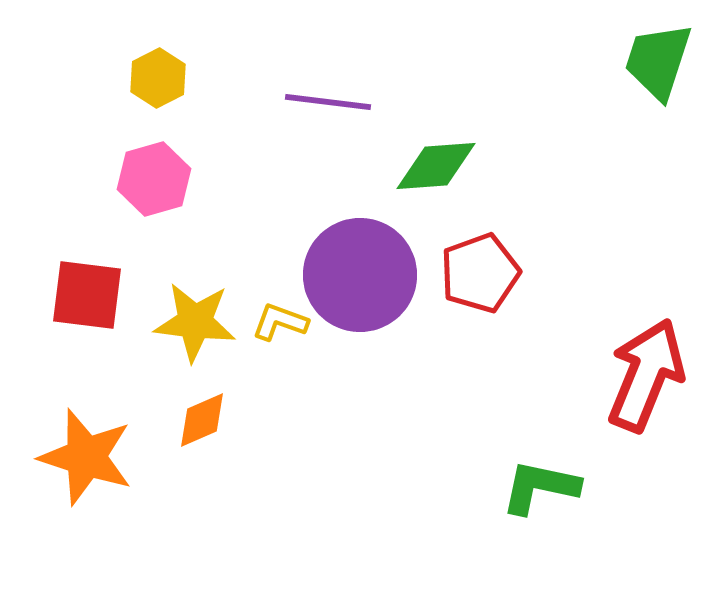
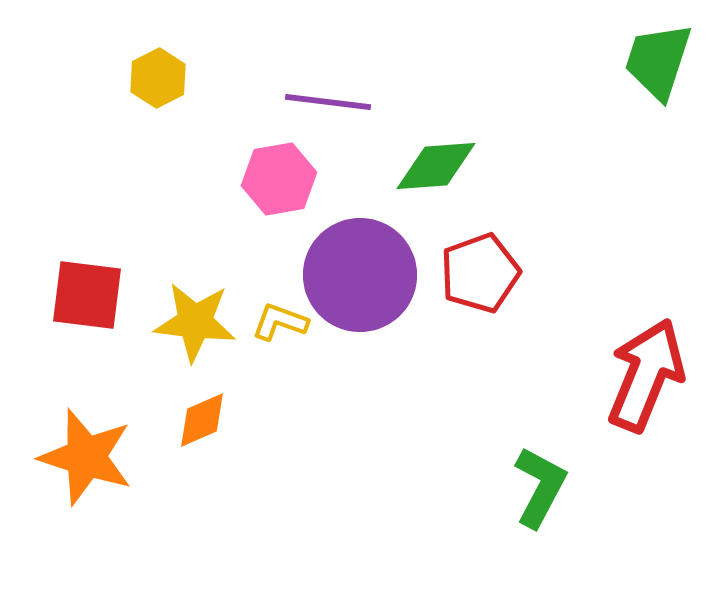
pink hexagon: moved 125 px right; rotated 6 degrees clockwise
green L-shape: rotated 106 degrees clockwise
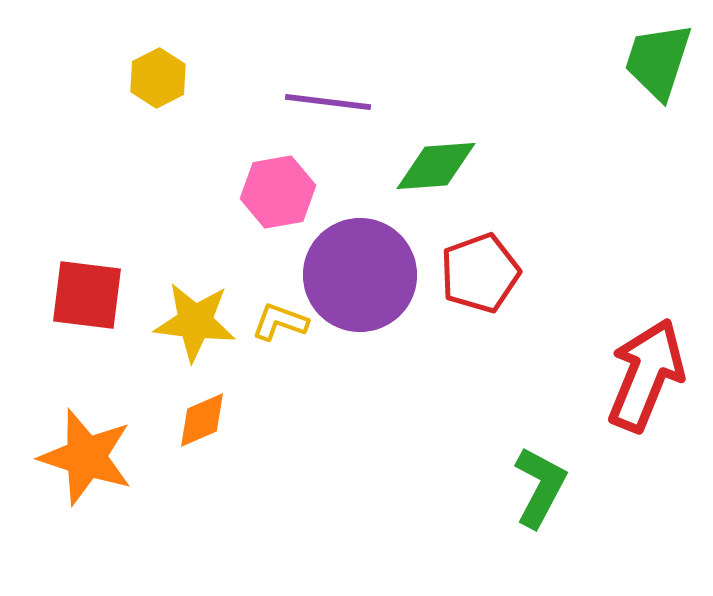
pink hexagon: moved 1 px left, 13 px down
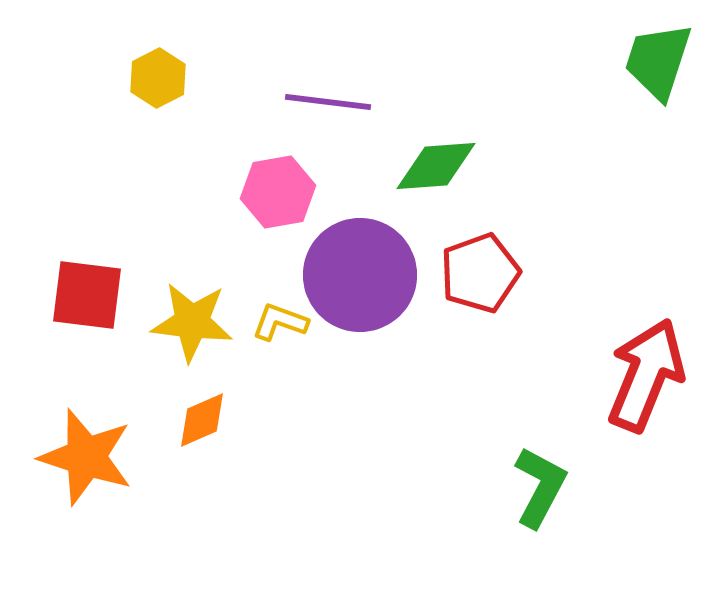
yellow star: moved 3 px left
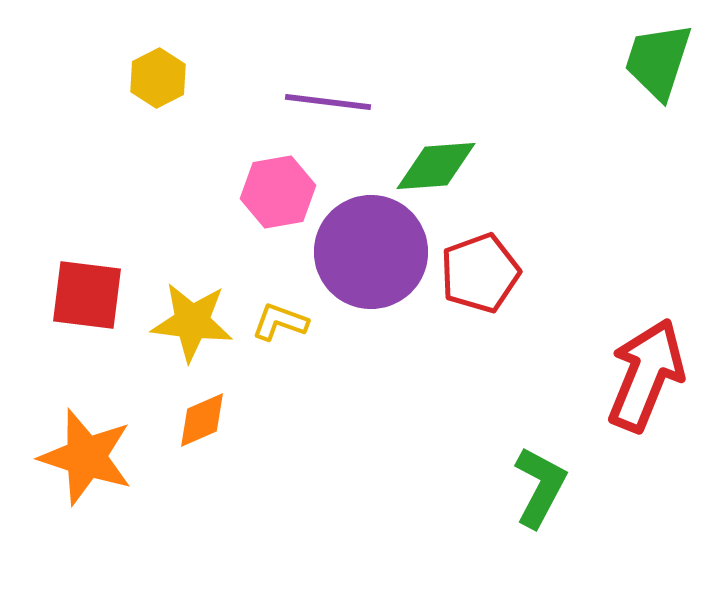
purple circle: moved 11 px right, 23 px up
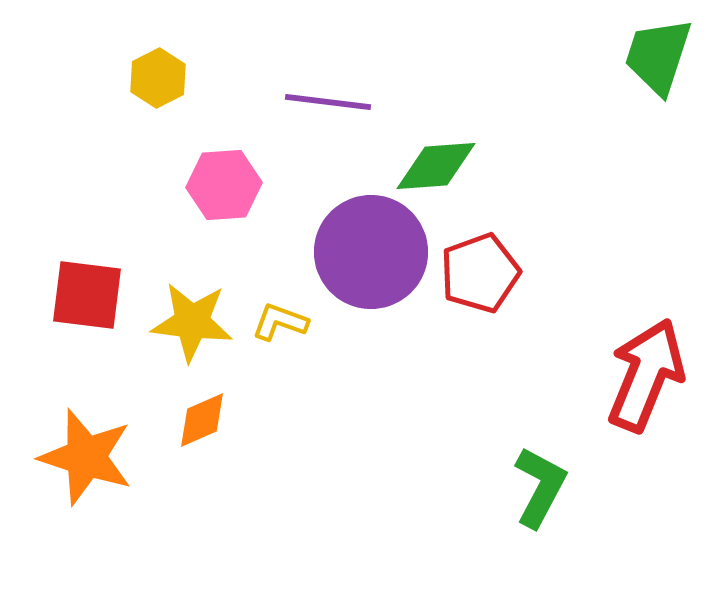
green trapezoid: moved 5 px up
pink hexagon: moved 54 px left, 7 px up; rotated 6 degrees clockwise
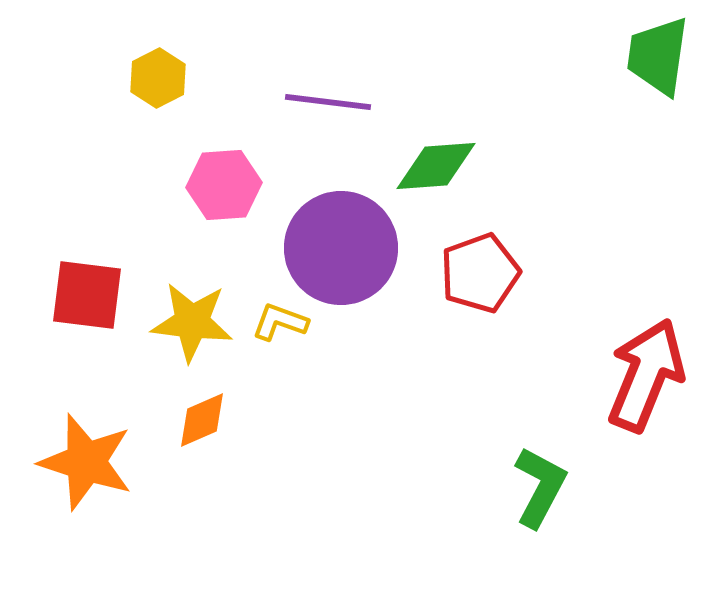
green trapezoid: rotated 10 degrees counterclockwise
purple circle: moved 30 px left, 4 px up
orange star: moved 5 px down
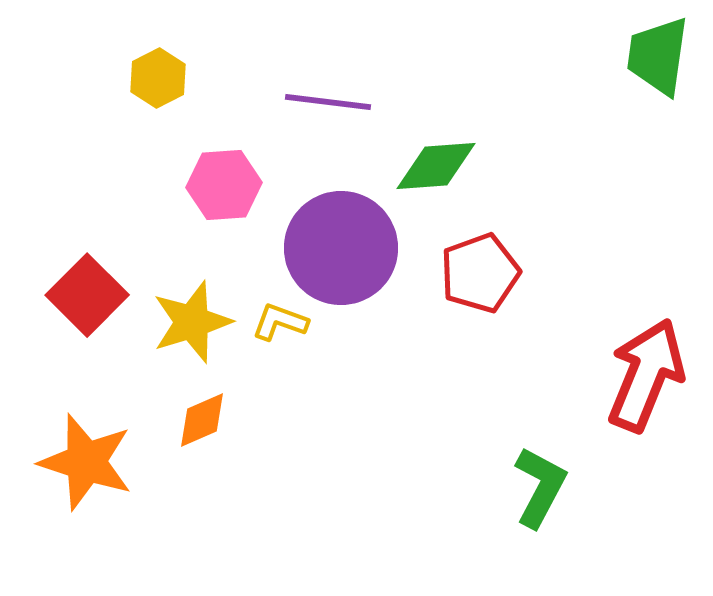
red square: rotated 38 degrees clockwise
yellow star: rotated 24 degrees counterclockwise
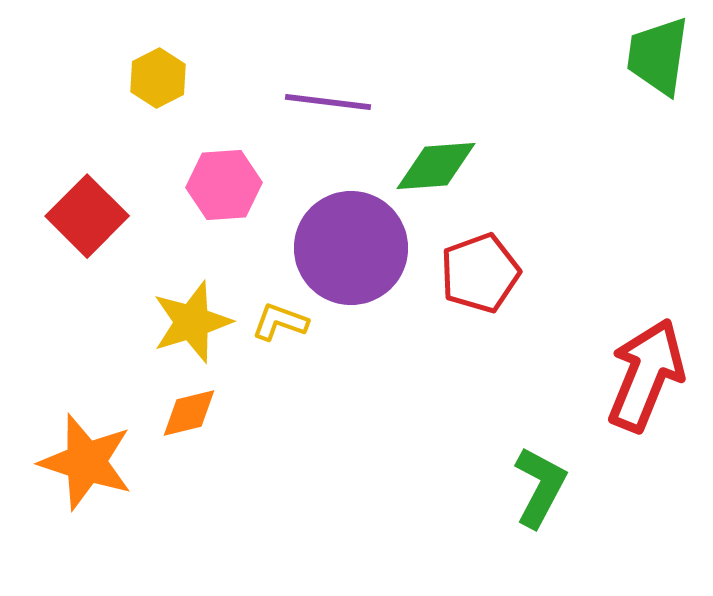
purple circle: moved 10 px right
red square: moved 79 px up
orange diamond: moved 13 px left, 7 px up; rotated 10 degrees clockwise
